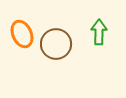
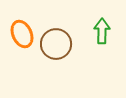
green arrow: moved 3 px right, 1 px up
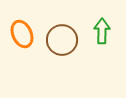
brown circle: moved 6 px right, 4 px up
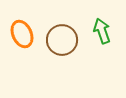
green arrow: rotated 20 degrees counterclockwise
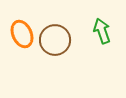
brown circle: moved 7 px left
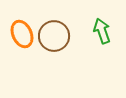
brown circle: moved 1 px left, 4 px up
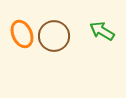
green arrow: rotated 40 degrees counterclockwise
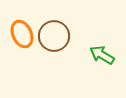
green arrow: moved 24 px down
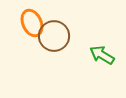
orange ellipse: moved 10 px right, 11 px up
